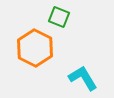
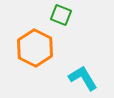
green square: moved 2 px right, 2 px up
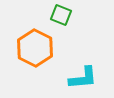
cyan L-shape: rotated 116 degrees clockwise
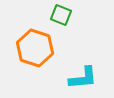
orange hexagon: rotated 9 degrees counterclockwise
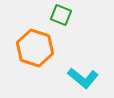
cyan L-shape: rotated 44 degrees clockwise
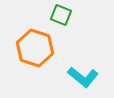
cyan L-shape: moved 1 px up
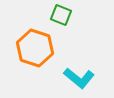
cyan L-shape: moved 4 px left, 1 px down
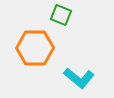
orange hexagon: rotated 18 degrees counterclockwise
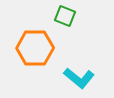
green square: moved 4 px right, 1 px down
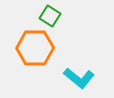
green square: moved 15 px left; rotated 10 degrees clockwise
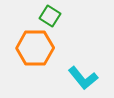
cyan L-shape: moved 4 px right; rotated 12 degrees clockwise
